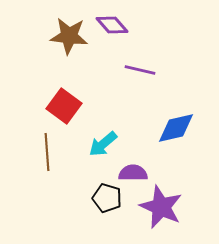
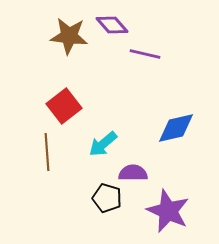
purple line: moved 5 px right, 16 px up
red square: rotated 16 degrees clockwise
purple star: moved 7 px right, 4 px down
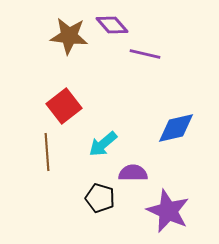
black pentagon: moved 7 px left
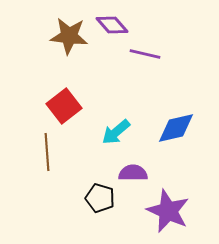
cyan arrow: moved 13 px right, 12 px up
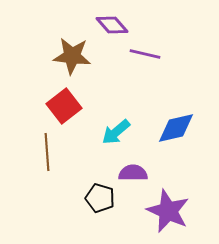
brown star: moved 3 px right, 20 px down
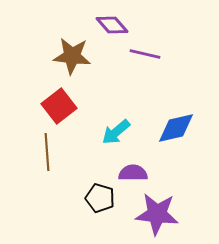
red square: moved 5 px left
purple star: moved 11 px left, 3 px down; rotated 18 degrees counterclockwise
